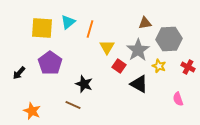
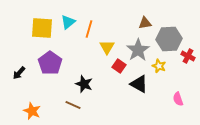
orange line: moved 1 px left
red cross: moved 11 px up
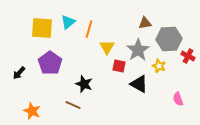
red square: rotated 24 degrees counterclockwise
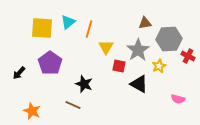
yellow triangle: moved 1 px left
yellow star: rotated 24 degrees clockwise
pink semicircle: rotated 56 degrees counterclockwise
